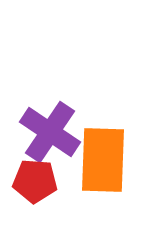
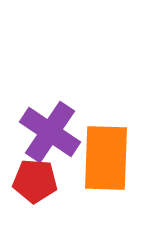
orange rectangle: moved 3 px right, 2 px up
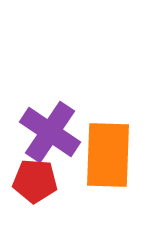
orange rectangle: moved 2 px right, 3 px up
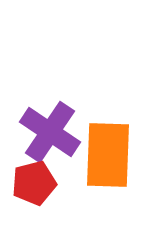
red pentagon: moved 1 px left, 2 px down; rotated 18 degrees counterclockwise
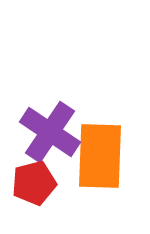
orange rectangle: moved 8 px left, 1 px down
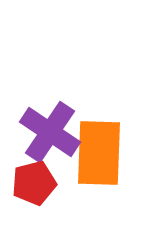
orange rectangle: moved 1 px left, 3 px up
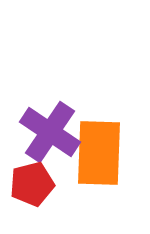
red pentagon: moved 2 px left, 1 px down
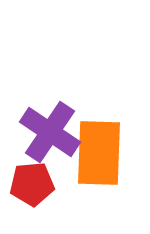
red pentagon: rotated 9 degrees clockwise
